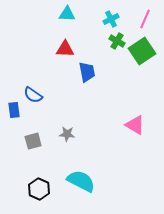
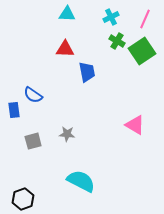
cyan cross: moved 2 px up
black hexagon: moved 16 px left, 10 px down; rotated 15 degrees clockwise
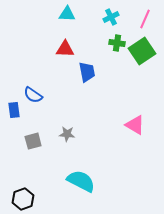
green cross: moved 2 px down; rotated 21 degrees counterclockwise
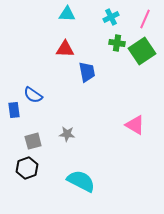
black hexagon: moved 4 px right, 31 px up
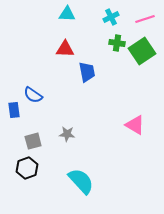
pink line: rotated 48 degrees clockwise
cyan semicircle: rotated 20 degrees clockwise
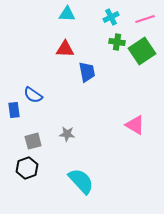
green cross: moved 1 px up
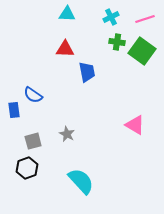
green square: rotated 20 degrees counterclockwise
gray star: rotated 21 degrees clockwise
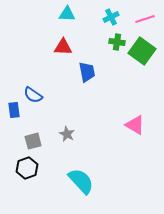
red triangle: moved 2 px left, 2 px up
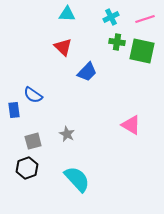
red triangle: rotated 42 degrees clockwise
green square: rotated 24 degrees counterclockwise
blue trapezoid: rotated 55 degrees clockwise
pink triangle: moved 4 px left
cyan semicircle: moved 4 px left, 2 px up
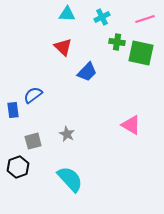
cyan cross: moved 9 px left
green square: moved 1 px left, 2 px down
blue semicircle: rotated 108 degrees clockwise
blue rectangle: moved 1 px left
black hexagon: moved 9 px left, 1 px up
cyan semicircle: moved 7 px left
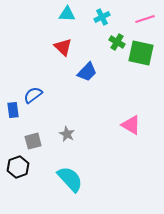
green cross: rotated 21 degrees clockwise
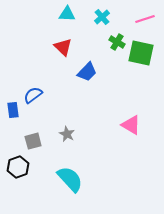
cyan cross: rotated 14 degrees counterclockwise
